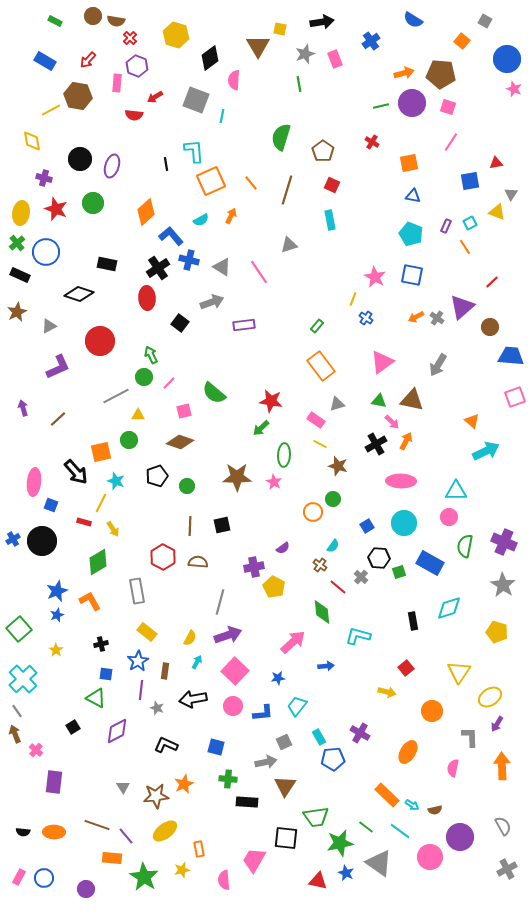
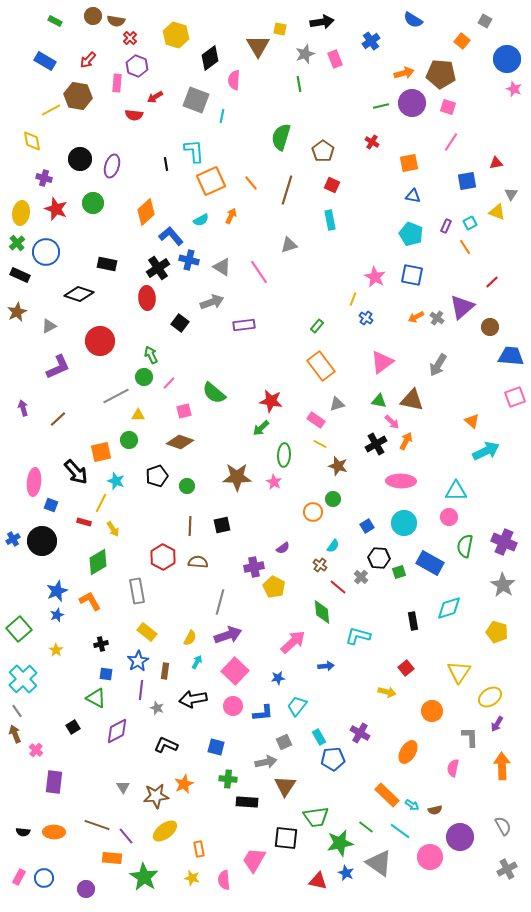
blue square at (470, 181): moved 3 px left
yellow star at (182, 870): moved 10 px right, 8 px down; rotated 28 degrees clockwise
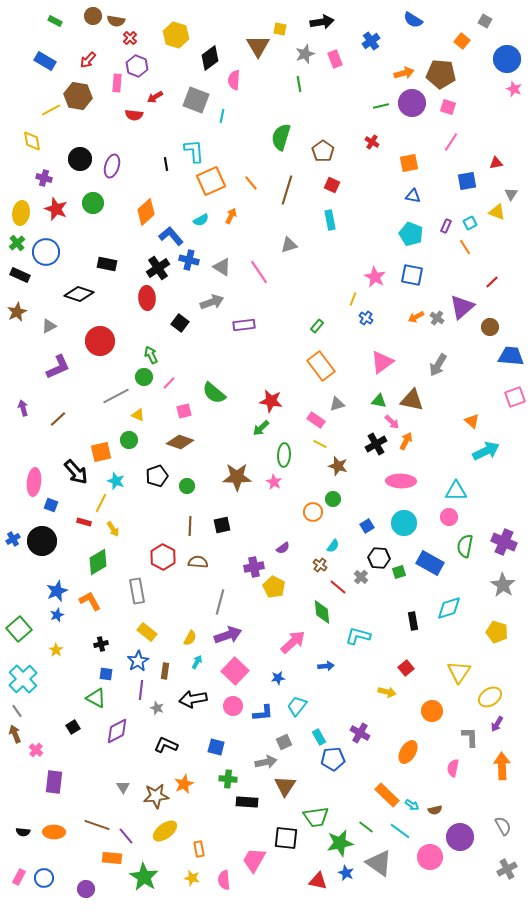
yellow triangle at (138, 415): rotated 24 degrees clockwise
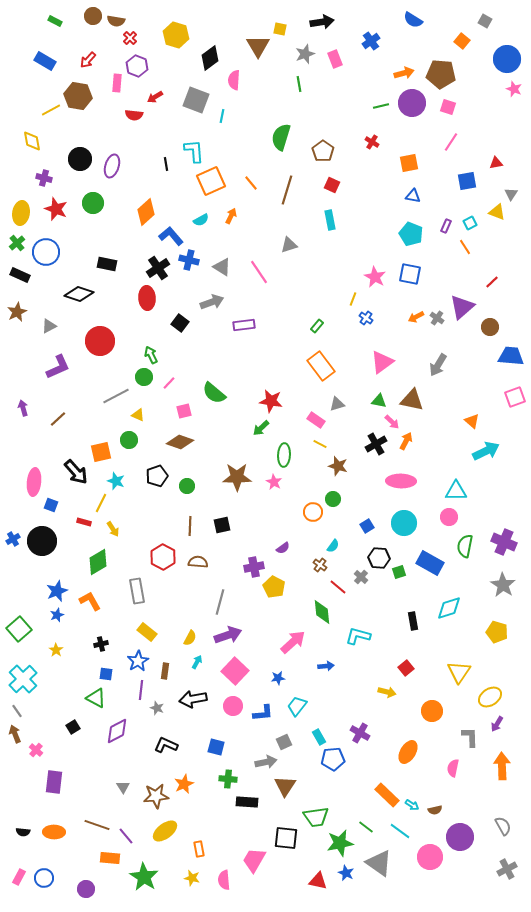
blue square at (412, 275): moved 2 px left, 1 px up
orange rectangle at (112, 858): moved 2 px left
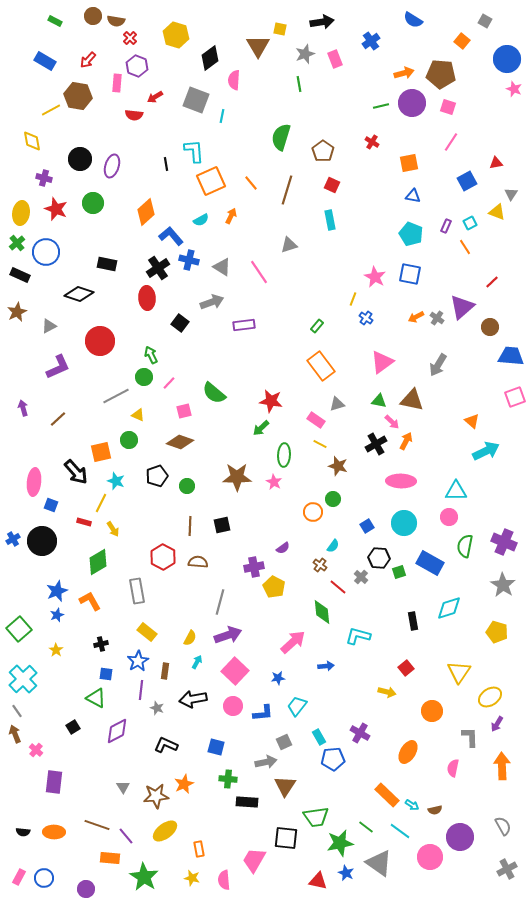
blue square at (467, 181): rotated 18 degrees counterclockwise
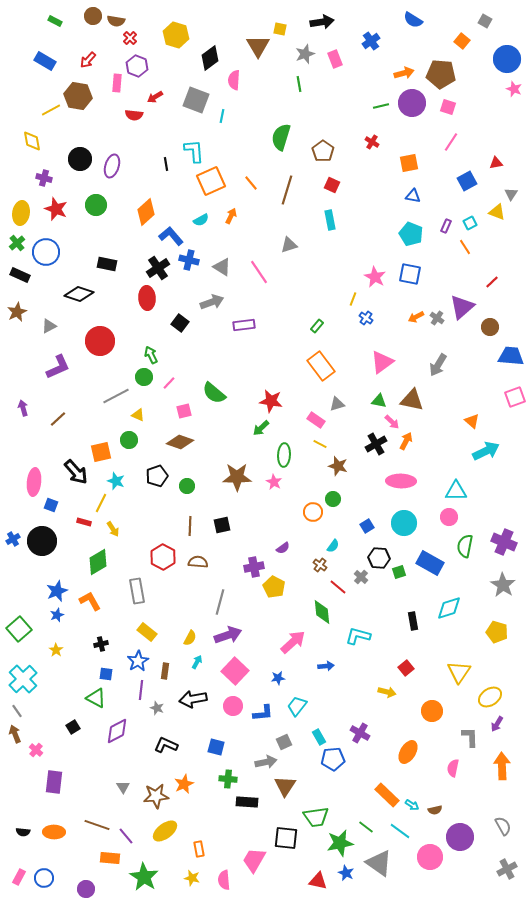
green circle at (93, 203): moved 3 px right, 2 px down
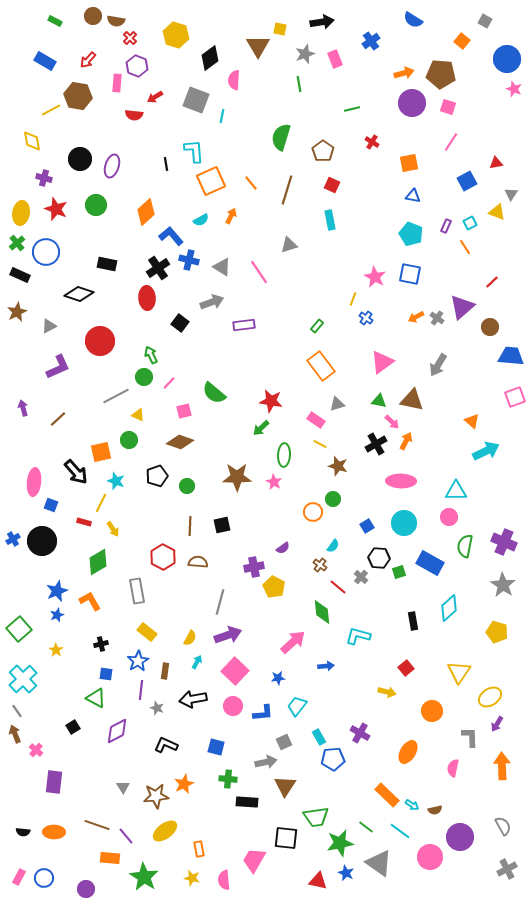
green line at (381, 106): moved 29 px left, 3 px down
cyan diamond at (449, 608): rotated 24 degrees counterclockwise
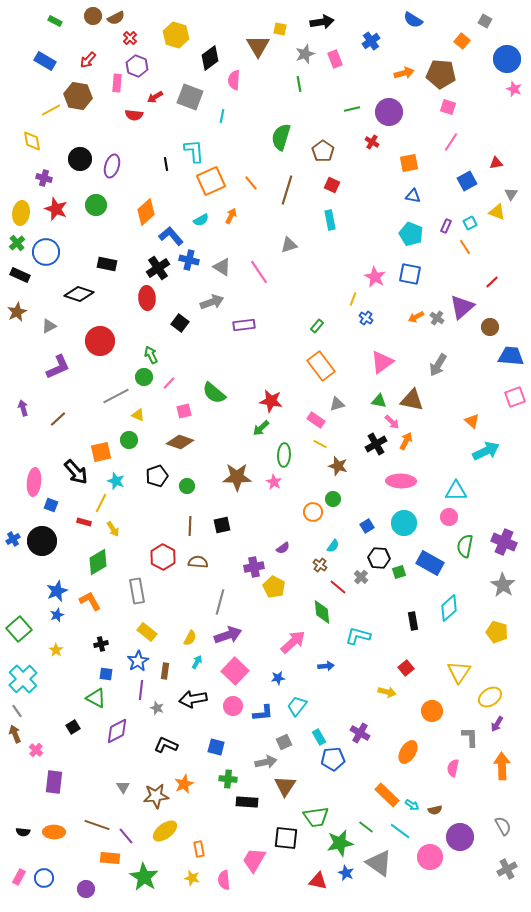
brown semicircle at (116, 21): moved 3 px up; rotated 36 degrees counterclockwise
gray square at (196, 100): moved 6 px left, 3 px up
purple circle at (412, 103): moved 23 px left, 9 px down
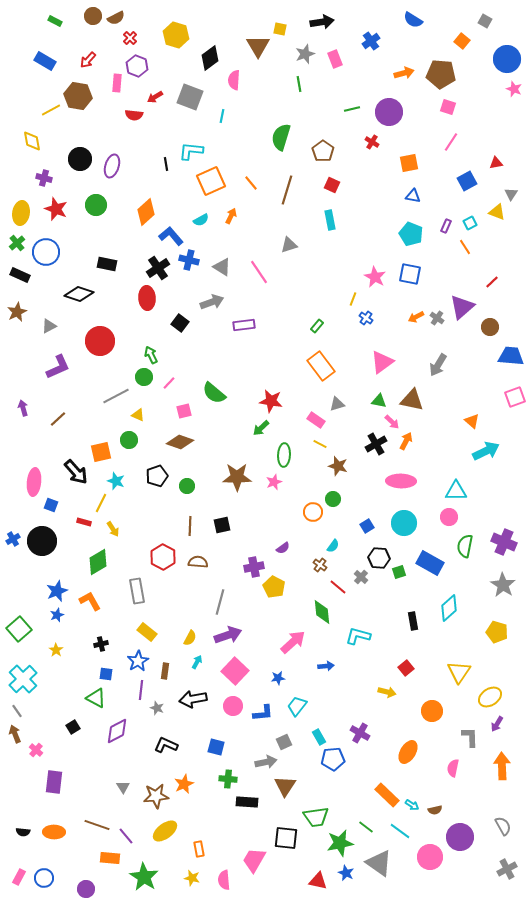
cyan L-shape at (194, 151): moved 3 px left; rotated 80 degrees counterclockwise
pink star at (274, 482): rotated 21 degrees clockwise
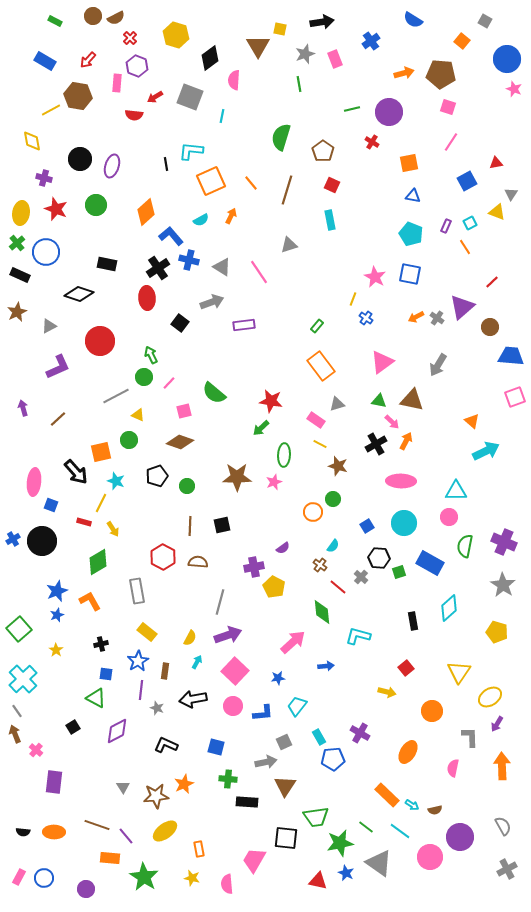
pink semicircle at (224, 880): moved 3 px right, 4 px down
